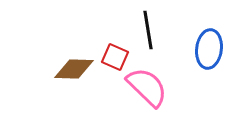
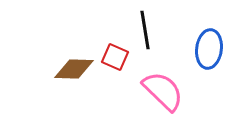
black line: moved 3 px left
pink semicircle: moved 16 px right, 4 px down
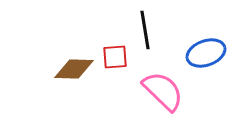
blue ellipse: moved 3 px left, 4 px down; rotated 63 degrees clockwise
red square: rotated 28 degrees counterclockwise
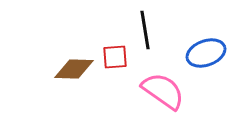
pink semicircle: rotated 9 degrees counterclockwise
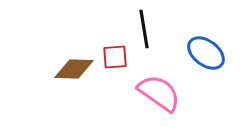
black line: moved 1 px left, 1 px up
blue ellipse: rotated 57 degrees clockwise
pink semicircle: moved 4 px left, 2 px down
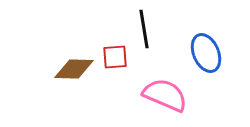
blue ellipse: rotated 30 degrees clockwise
pink semicircle: moved 6 px right, 2 px down; rotated 12 degrees counterclockwise
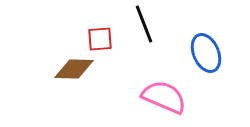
black line: moved 5 px up; rotated 12 degrees counterclockwise
red square: moved 15 px left, 18 px up
pink semicircle: moved 1 px left, 2 px down
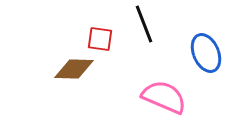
red square: rotated 12 degrees clockwise
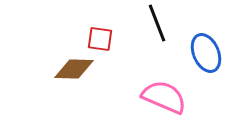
black line: moved 13 px right, 1 px up
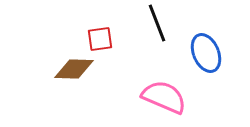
red square: rotated 16 degrees counterclockwise
